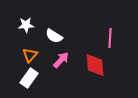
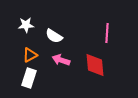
pink line: moved 3 px left, 5 px up
orange triangle: rotated 21 degrees clockwise
pink arrow: rotated 114 degrees counterclockwise
white rectangle: rotated 18 degrees counterclockwise
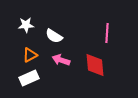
white rectangle: rotated 48 degrees clockwise
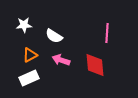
white star: moved 2 px left
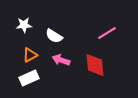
pink line: rotated 54 degrees clockwise
